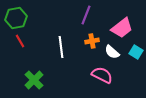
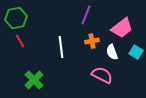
white semicircle: rotated 28 degrees clockwise
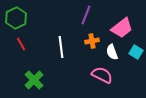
green hexagon: rotated 15 degrees counterclockwise
red line: moved 1 px right, 3 px down
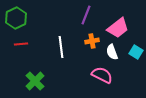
pink trapezoid: moved 4 px left
red line: rotated 64 degrees counterclockwise
green cross: moved 1 px right, 1 px down
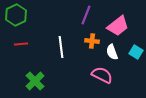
green hexagon: moved 3 px up
pink trapezoid: moved 2 px up
orange cross: rotated 16 degrees clockwise
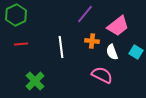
purple line: moved 1 px left, 1 px up; rotated 18 degrees clockwise
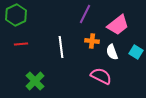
purple line: rotated 12 degrees counterclockwise
pink trapezoid: moved 1 px up
pink semicircle: moved 1 px left, 1 px down
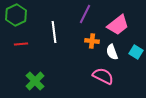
white line: moved 7 px left, 15 px up
pink semicircle: moved 2 px right
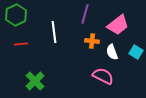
purple line: rotated 12 degrees counterclockwise
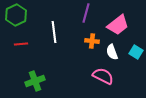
purple line: moved 1 px right, 1 px up
green cross: rotated 24 degrees clockwise
